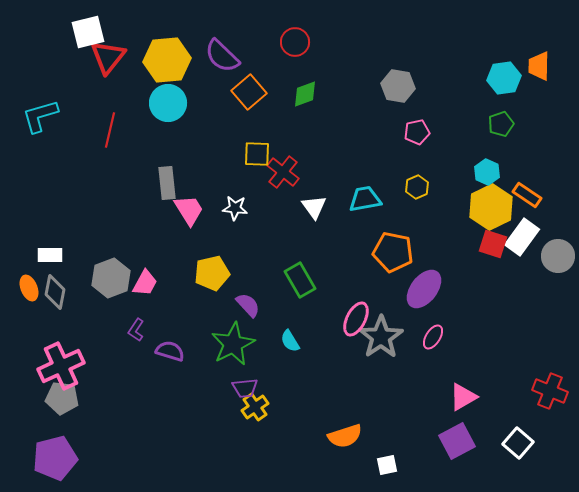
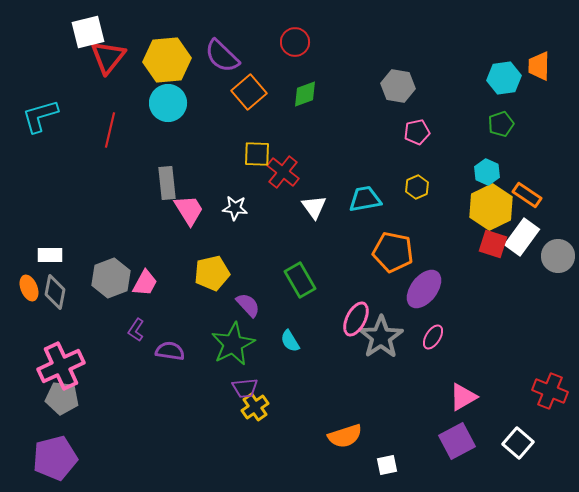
purple semicircle at (170, 351): rotated 8 degrees counterclockwise
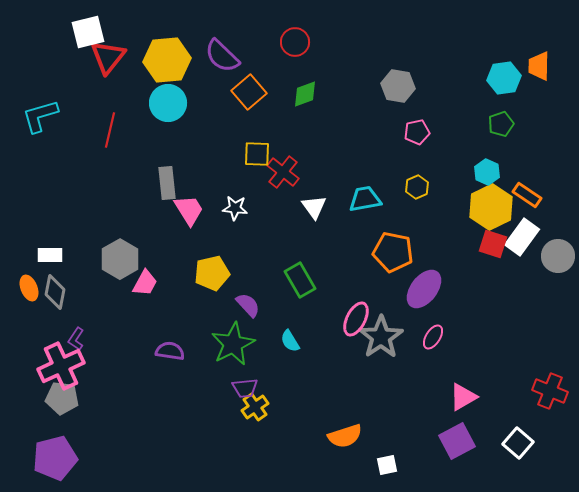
gray hexagon at (111, 278): moved 9 px right, 19 px up; rotated 9 degrees counterclockwise
purple L-shape at (136, 330): moved 60 px left, 9 px down
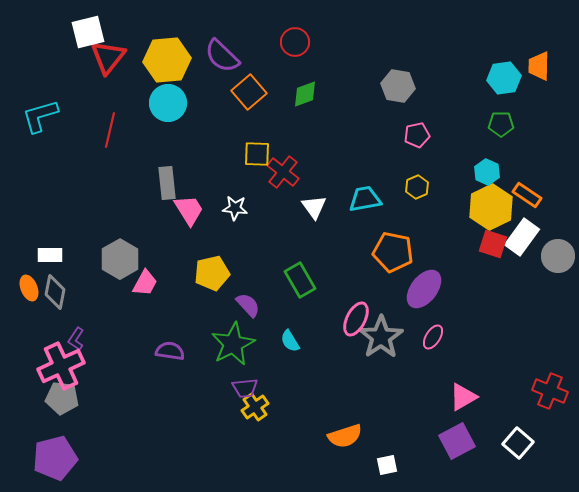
green pentagon at (501, 124): rotated 20 degrees clockwise
pink pentagon at (417, 132): moved 3 px down
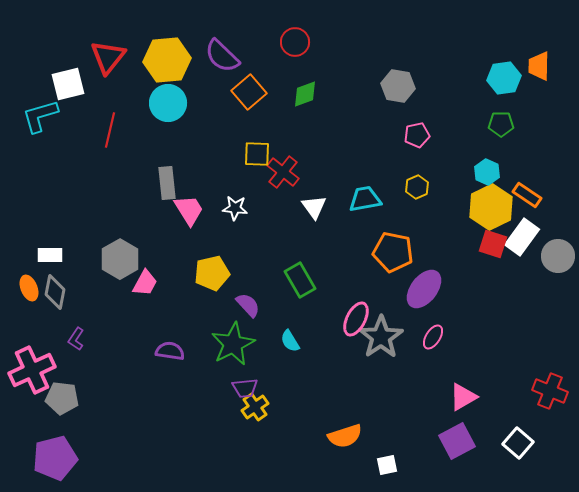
white square at (88, 32): moved 20 px left, 52 px down
pink cross at (61, 366): moved 29 px left, 4 px down
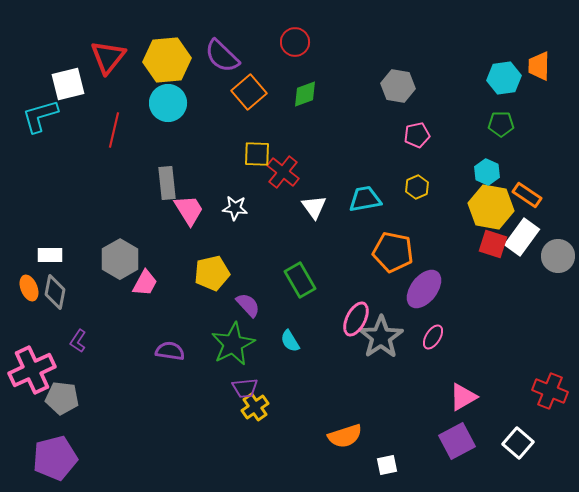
red line at (110, 130): moved 4 px right
yellow hexagon at (491, 207): rotated 24 degrees counterclockwise
purple L-shape at (76, 339): moved 2 px right, 2 px down
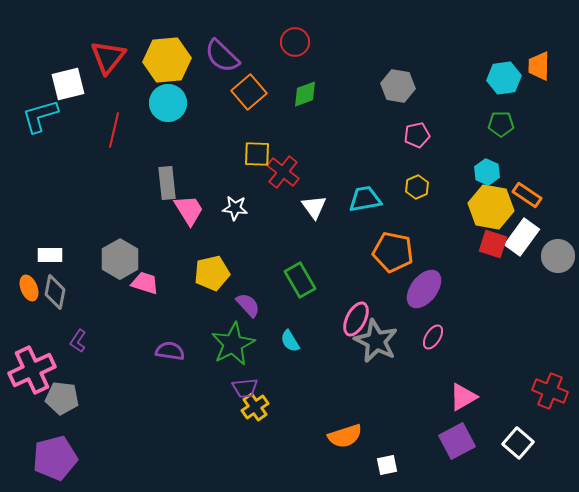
pink trapezoid at (145, 283): rotated 100 degrees counterclockwise
gray star at (381, 337): moved 5 px left, 4 px down; rotated 12 degrees counterclockwise
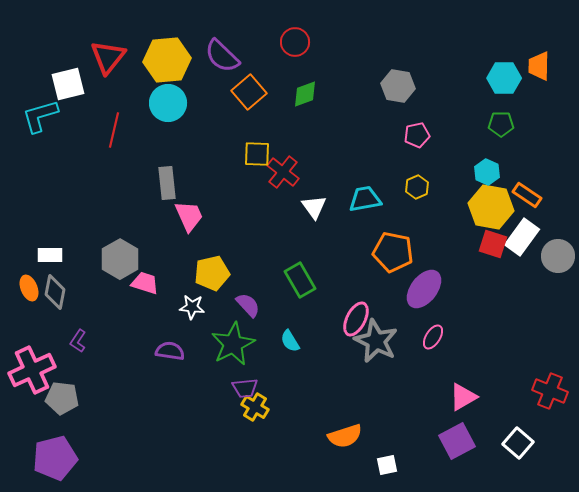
cyan hexagon at (504, 78): rotated 8 degrees clockwise
white star at (235, 208): moved 43 px left, 99 px down
pink trapezoid at (189, 210): moved 6 px down; rotated 8 degrees clockwise
yellow cross at (255, 407): rotated 24 degrees counterclockwise
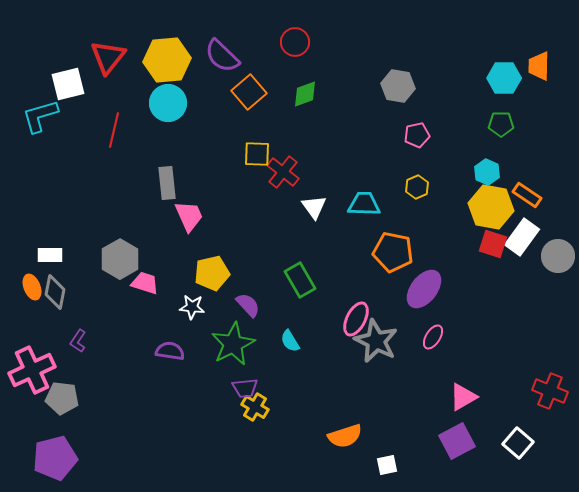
cyan trapezoid at (365, 199): moved 1 px left, 5 px down; rotated 12 degrees clockwise
orange ellipse at (29, 288): moved 3 px right, 1 px up
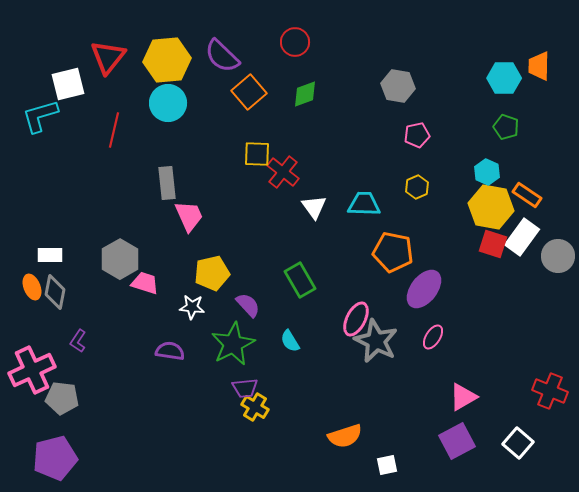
green pentagon at (501, 124): moved 5 px right, 3 px down; rotated 20 degrees clockwise
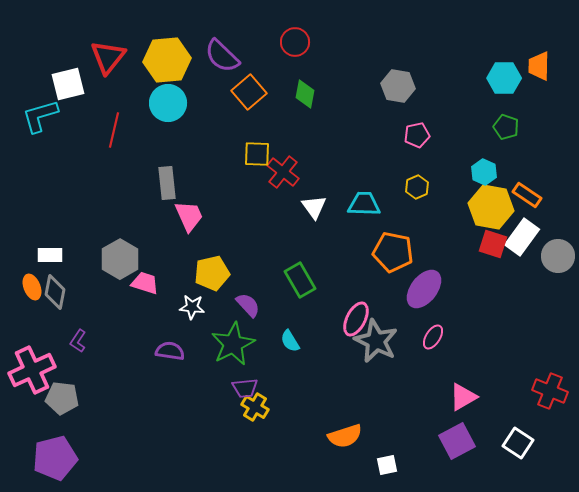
green diamond at (305, 94): rotated 60 degrees counterclockwise
cyan hexagon at (487, 172): moved 3 px left
white square at (518, 443): rotated 8 degrees counterclockwise
